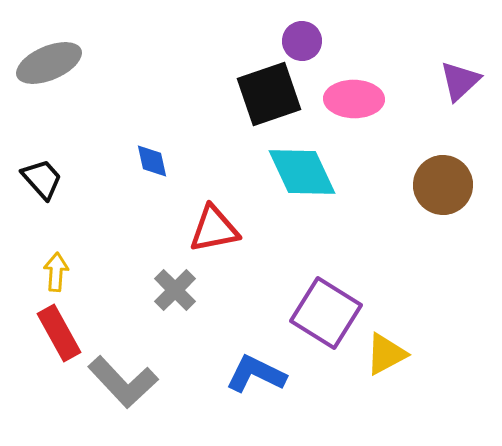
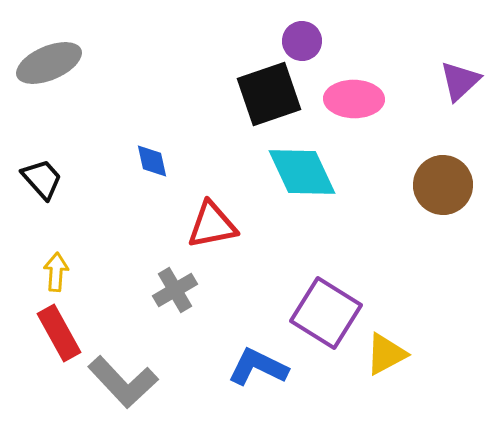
red triangle: moved 2 px left, 4 px up
gray cross: rotated 15 degrees clockwise
blue L-shape: moved 2 px right, 7 px up
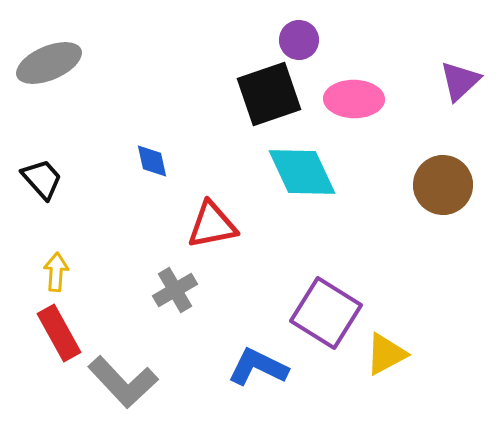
purple circle: moved 3 px left, 1 px up
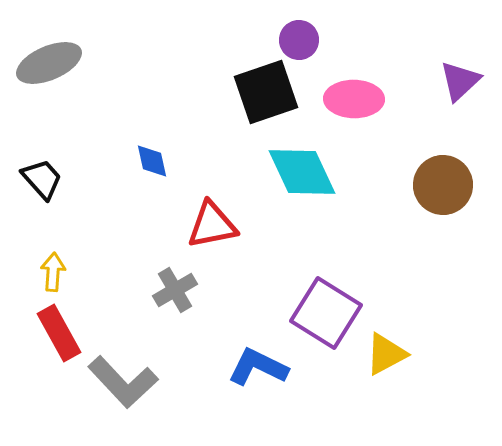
black square: moved 3 px left, 2 px up
yellow arrow: moved 3 px left
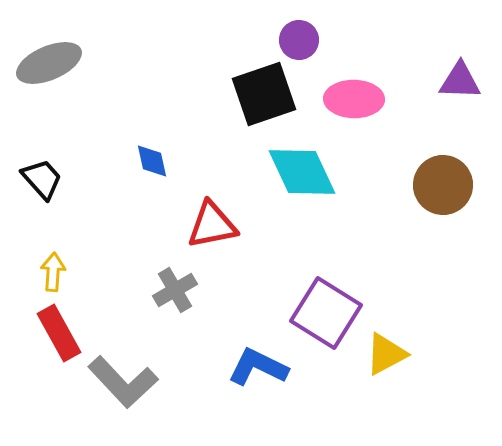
purple triangle: rotated 45 degrees clockwise
black square: moved 2 px left, 2 px down
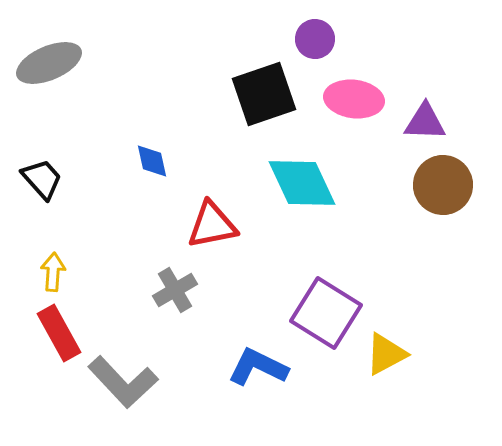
purple circle: moved 16 px right, 1 px up
purple triangle: moved 35 px left, 41 px down
pink ellipse: rotated 6 degrees clockwise
cyan diamond: moved 11 px down
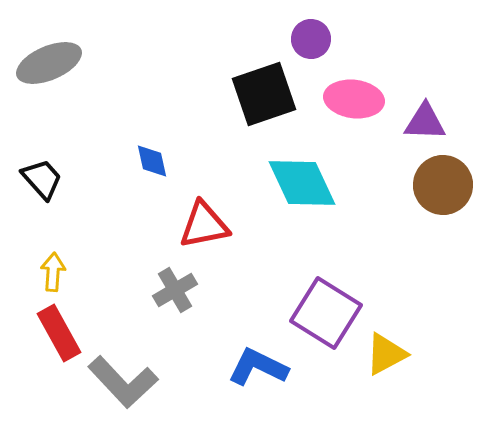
purple circle: moved 4 px left
red triangle: moved 8 px left
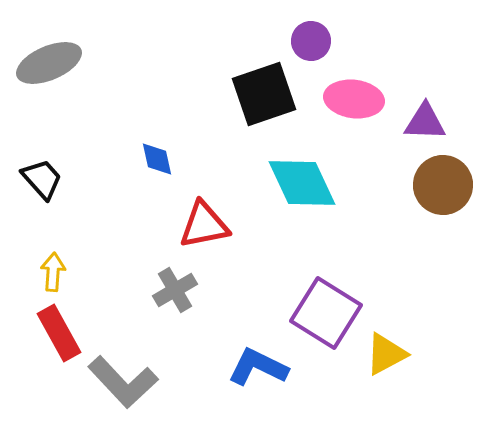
purple circle: moved 2 px down
blue diamond: moved 5 px right, 2 px up
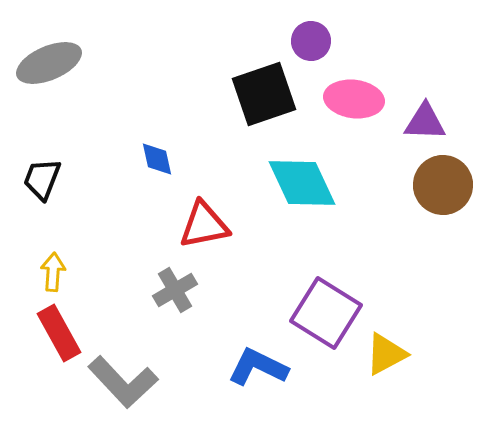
black trapezoid: rotated 117 degrees counterclockwise
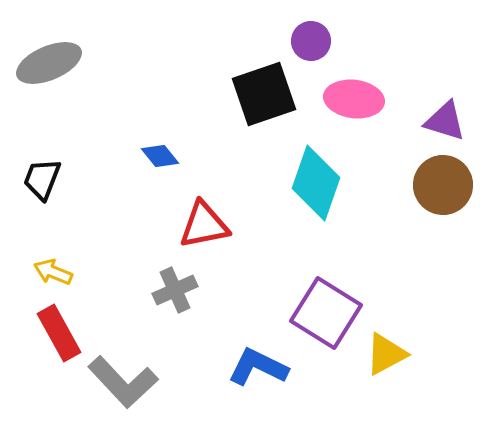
purple triangle: moved 20 px right, 1 px up; rotated 15 degrees clockwise
blue diamond: moved 3 px right, 3 px up; rotated 27 degrees counterclockwise
cyan diamond: moved 14 px right; rotated 44 degrees clockwise
yellow arrow: rotated 72 degrees counterclockwise
gray cross: rotated 6 degrees clockwise
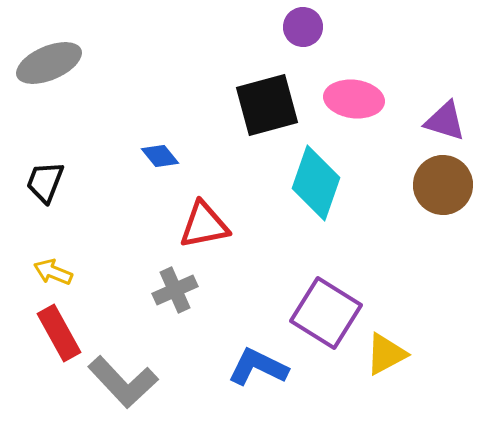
purple circle: moved 8 px left, 14 px up
black square: moved 3 px right, 11 px down; rotated 4 degrees clockwise
black trapezoid: moved 3 px right, 3 px down
